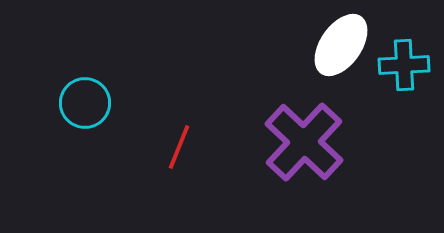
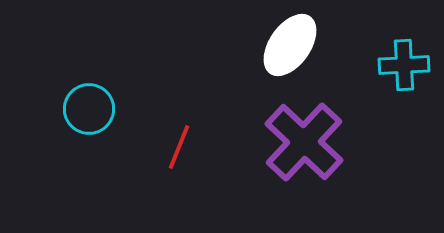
white ellipse: moved 51 px left
cyan circle: moved 4 px right, 6 px down
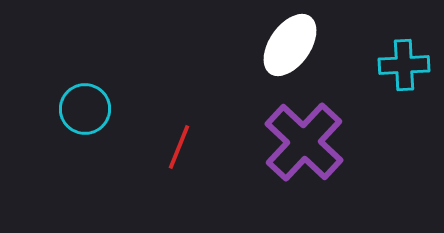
cyan circle: moved 4 px left
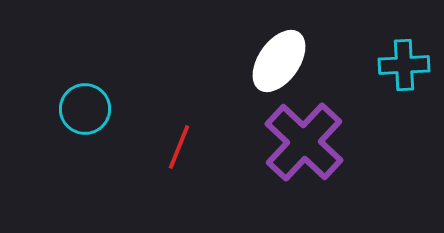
white ellipse: moved 11 px left, 16 px down
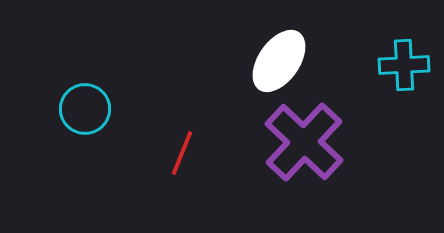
red line: moved 3 px right, 6 px down
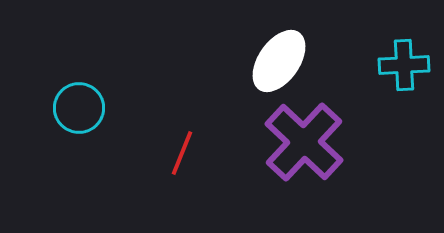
cyan circle: moved 6 px left, 1 px up
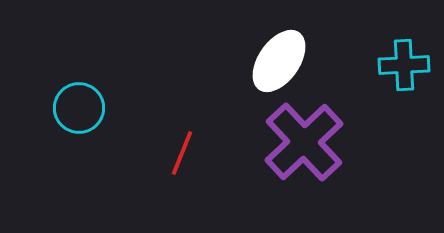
purple cross: rotated 4 degrees clockwise
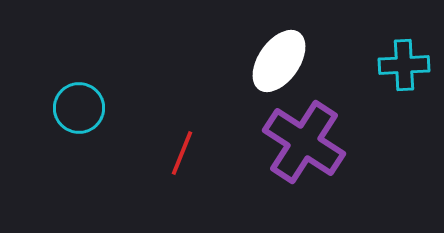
purple cross: rotated 14 degrees counterclockwise
